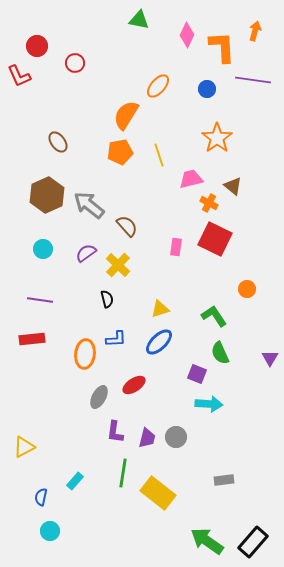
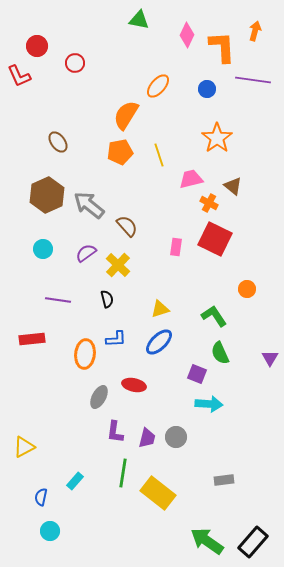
purple line at (40, 300): moved 18 px right
red ellipse at (134, 385): rotated 45 degrees clockwise
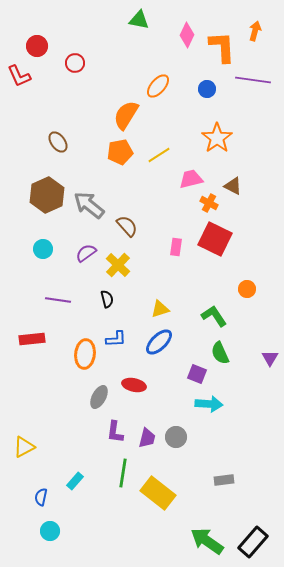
yellow line at (159, 155): rotated 75 degrees clockwise
brown triangle at (233, 186): rotated 12 degrees counterclockwise
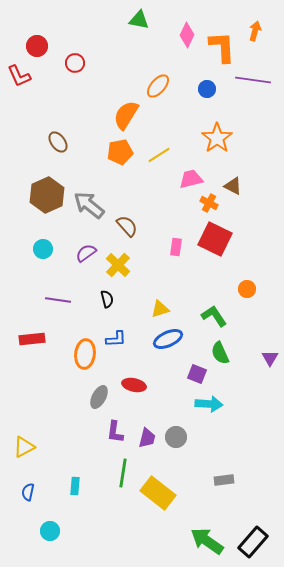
blue ellipse at (159, 342): moved 9 px right, 3 px up; rotated 20 degrees clockwise
cyan rectangle at (75, 481): moved 5 px down; rotated 36 degrees counterclockwise
blue semicircle at (41, 497): moved 13 px left, 5 px up
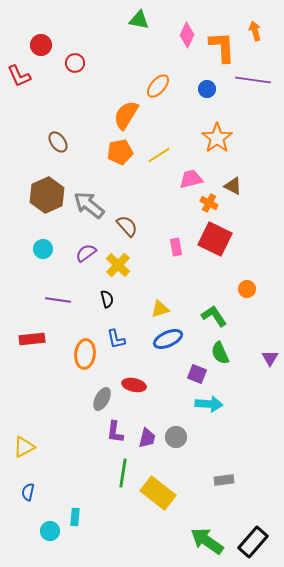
orange arrow at (255, 31): rotated 30 degrees counterclockwise
red circle at (37, 46): moved 4 px right, 1 px up
pink rectangle at (176, 247): rotated 18 degrees counterclockwise
blue L-shape at (116, 339): rotated 80 degrees clockwise
gray ellipse at (99, 397): moved 3 px right, 2 px down
cyan rectangle at (75, 486): moved 31 px down
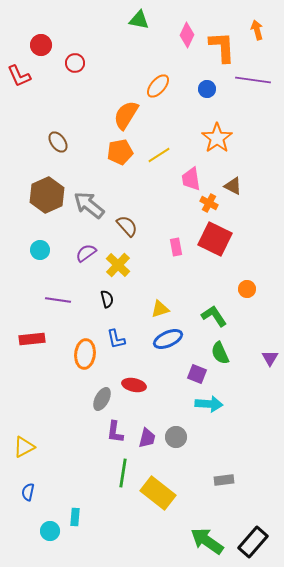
orange arrow at (255, 31): moved 2 px right, 1 px up
pink trapezoid at (191, 179): rotated 85 degrees counterclockwise
cyan circle at (43, 249): moved 3 px left, 1 px down
